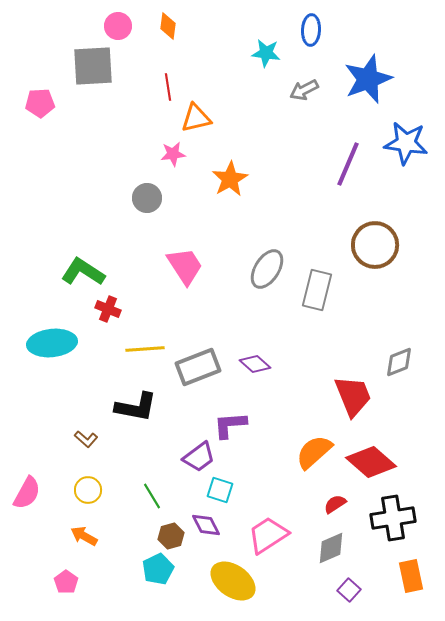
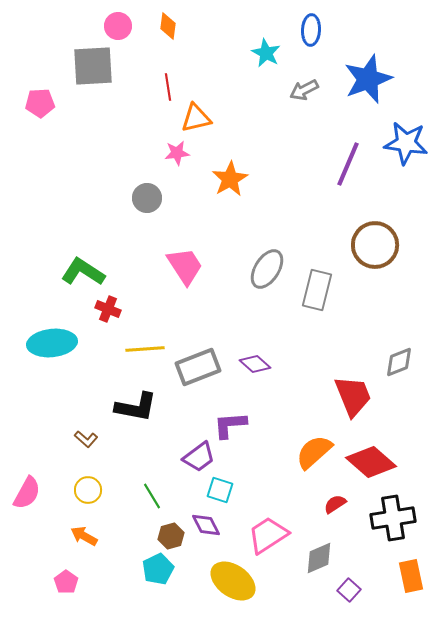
cyan star at (266, 53): rotated 20 degrees clockwise
pink star at (173, 154): moved 4 px right, 1 px up
gray diamond at (331, 548): moved 12 px left, 10 px down
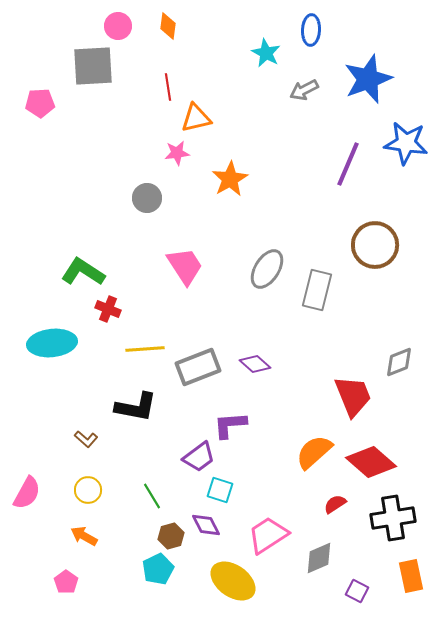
purple square at (349, 590): moved 8 px right, 1 px down; rotated 15 degrees counterclockwise
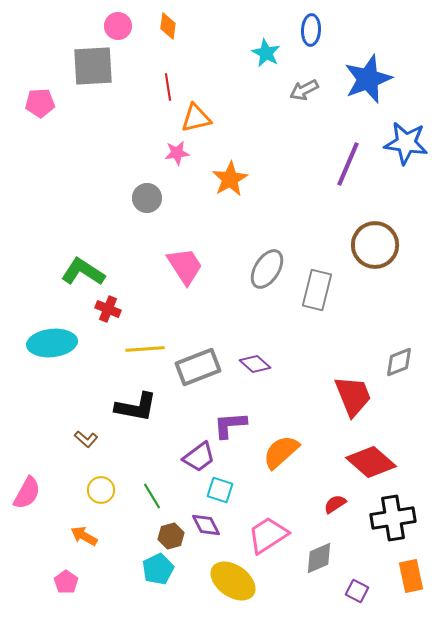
orange semicircle at (314, 452): moved 33 px left
yellow circle at (88, 490): moved 13 px right
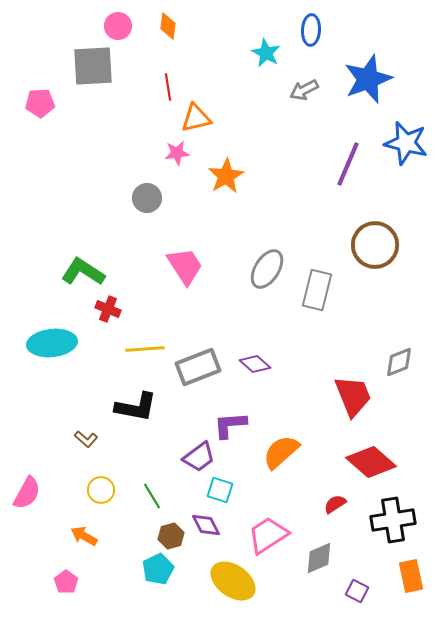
blue star at (406, 143): rotated 6 degrees clockwise
orange star at (230, 179): moved 4 px left, 3 px up
black cross at (393, 518): moved 2 px down
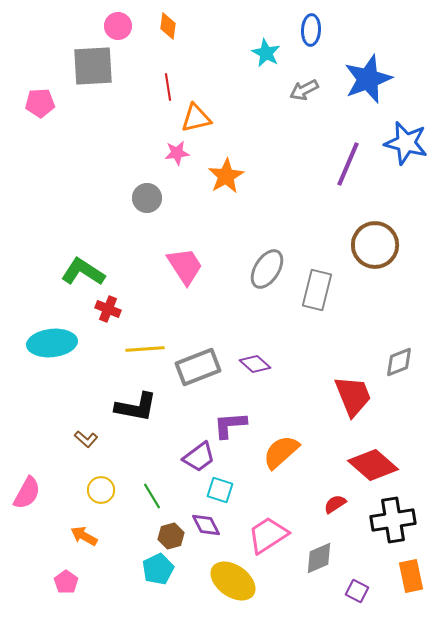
red diamond at (371, 462): moved 2 px right, 3 px down
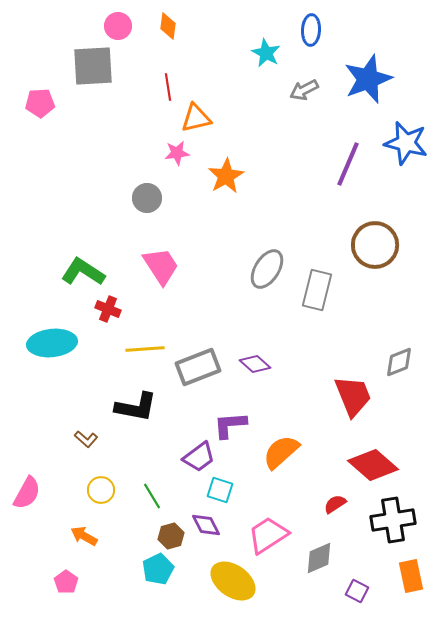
pink trapezoid at (185, 266): moved 24 px left
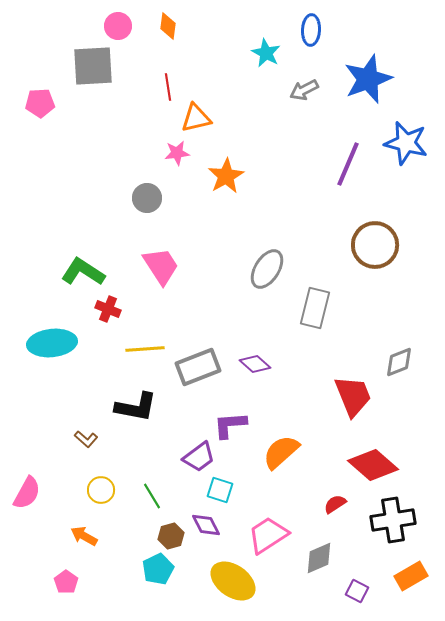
gray rectangle at (317, 290): moved 2 px left, 18 px down
orange rectangle at (411, 576): rotated 72 degrees clockwise
